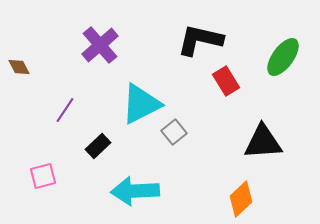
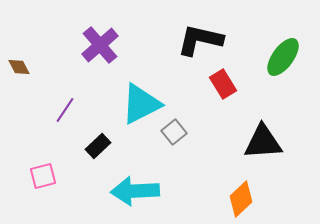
red rectangle: moved 3 px left, 3 px down
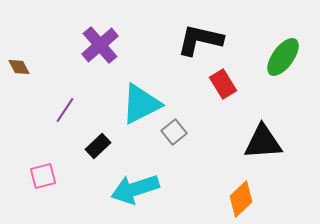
cyan arrow: moved 2 px up; rotated 15 degrees counterclockwise
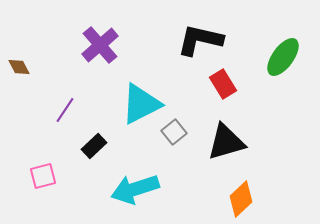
black triangle: moved 37 px left; rotated 12 degrees counterclockwise
black rectangle: moved 4 px left
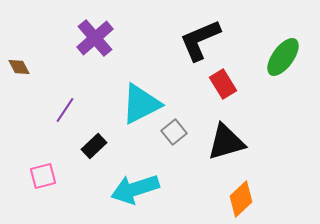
black L-shape: rotated 36 degrees counterclockwise
purple cross: moved 5 px left, 7 px up
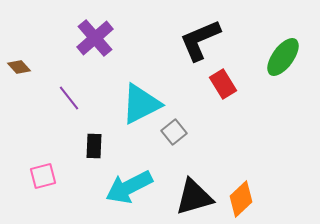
brown diamond: rotated 15 degrees counterclockwise
purple line: moved 4 px right, 12 px up; rotated 72 degrees counterclockwise
black triangle: moved 32 px left, 55 px down
black rectangle: rotated 45 degrees counterclockwise
cyan arrow: moved 6 px left, 2 px up; rotated 9 degrees counterclockwise
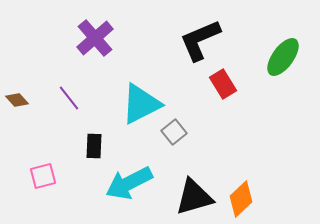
brown diamond: moved 2 px left, 33 px down
cyan arrow: moved 4 px up
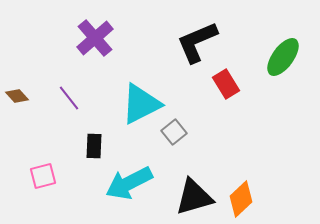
black L-shape: moved 3 px left, 2 px down
red rectangle: moved 3 px right
brown diamond: moved 4 px up
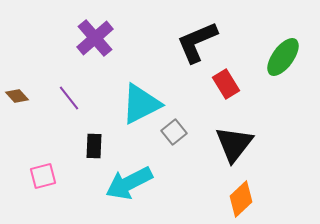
black triangle: moved 40 px right, 53 px up; rotated 36 degrees counterclockwise
